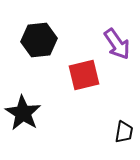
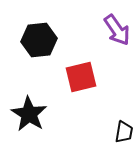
purple arrow: moved 14 px up
red square: moved 3 px left, 2 px down
black star: moved 6 px right, 1 px down
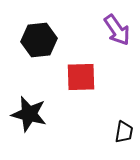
red square: rotated 12 degrees clockwise
black star: rotated 18 degrees counterclockwise
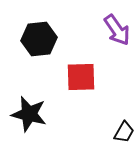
black hexagon: moved 1 px up
black trapezoid: rotated 20 degrees clockwise
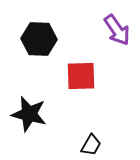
black hexagon: rotated 8 degrees clockwise
red square: moved 1 px up
black trapezoid: moved 33 px left, 13 px down
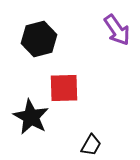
black hexagon: rotated 16 degrees counterclockwise
red square: moved 17 px left, 12 px down
black star: moved 2 px right, 3 px down; rotated 15 degrees clockwise
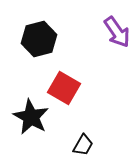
purple arrow: moved 2 px down
red square: rotated 32 degrees clockwise
black trapezoid: moved 8 px left
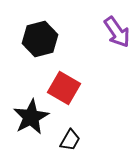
black hexagon: moved 1 px right
black star: rotated 15 degrees clockwise
black trapezoid: moved 13 px left, 5 px up
